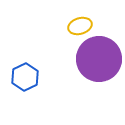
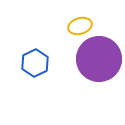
blue hexagon: moved 10 px right, 14 px up
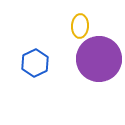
yellow ellipse: rotated 70 degrees counterclockwise
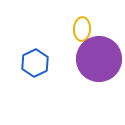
yellow ellipse: moved 2 px right, 3 px down
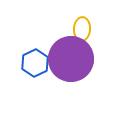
purple circle: moved 28 px left
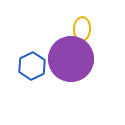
blue hexagon: moved 3 px left, 3 px down
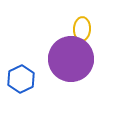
blue hexagon: moved 11 px left, 13 px down
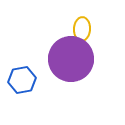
blue hexagon: moved 1 px right, 1 px down; rotated 16 degrees clockwise
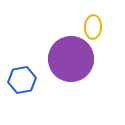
yellow ellipse: moved 11 px right, 2 px up
